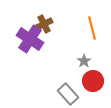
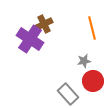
gray star: rotated 24 degrees clockwise
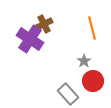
gray star: rotated 24 degrees counterclockwise
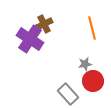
gray star: moved 1 px right, 3 px down; rotated 24 degrees clockwise
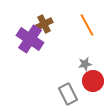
orange line: moved 5 px left, 3 px up; rotated 15 degrees counterclockwise
gray rectangle: rotated 15 degrees clockwise
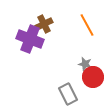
purple cross: rotated 12 degrees counterclockwise
gray star: rotated 24 degrees clockwise
red circle: moved 4 px up
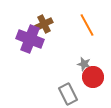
gray star: moved 1 px left
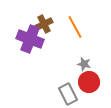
orange line: moved 12 px left, 2 px down
red circle: moved 4 px left, 5 px down
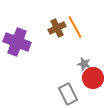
brown cross: moved 13 px right, 4 px down
purple cross: moved 13 px left, 3 px down
red circle: moved 4 px right, 4 px up
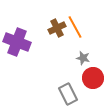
gray star: moved 1 px left, 6 px up
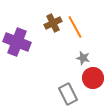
brown cross: moved 4 px left, 5 px up
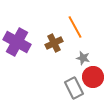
brown cross: moved 1 px right, 20 px down
purple cross: rotated 8 degrees clockwise
red circle: moved 1 px up
gray rectangle: moved 6 px right, 6 px up
